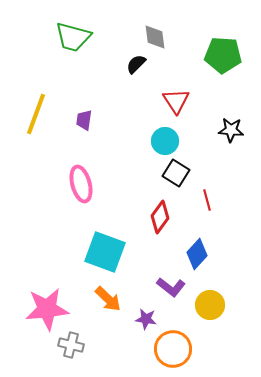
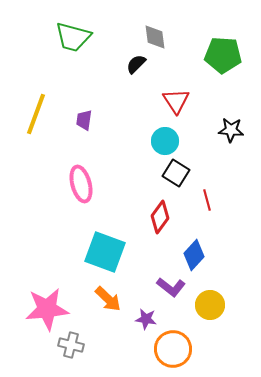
blue diamond: moved 3 px left, 1 px down
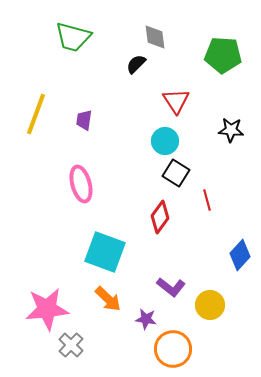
blue diamond: moved 46 px right
gray cross: rotated 30 degrees clockwise
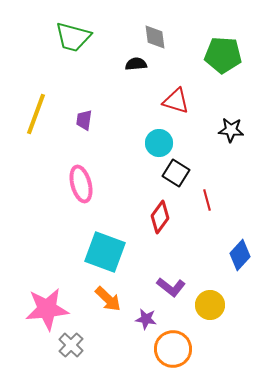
black semicircle: rotated 40 degrees clockwise
red triangle: rotated 40 degrees counterclockwise
cyan circle: moved 6 px left, 2 px down
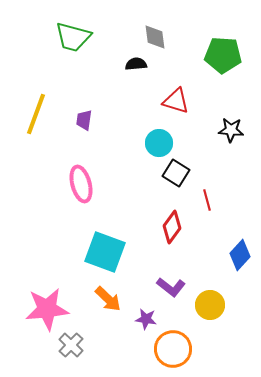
red diamond: moved 12 px right, 10 px down
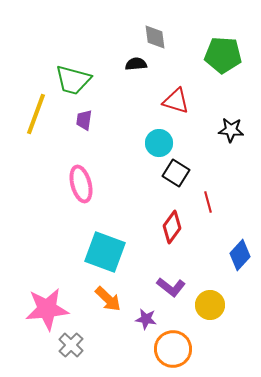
green trapezoid: moved 43 px down
red line: moved 1 px right, 2 px down
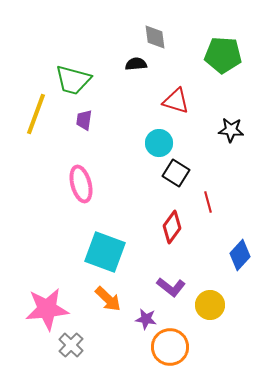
orange circle: moved 3 px left, 2 px up
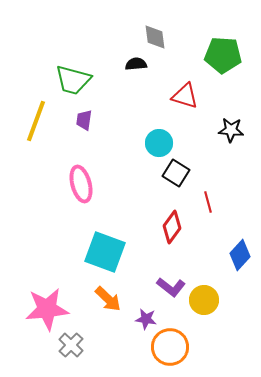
red triangle: moved 9 px right, 5 px up
yellow line: moved 7 px down
yellow circle: moved 6 px left, 5 px up
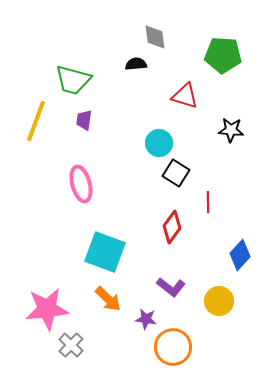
red line: rotated 15 degrees clockwise
yellow circle: moved 15 px right, 1 px down
orange circle: moved 3 px right
